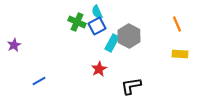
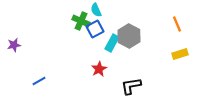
cyan semicircle: moved 1 px left, 2 px up
green cross: moved 4 px right, 1 px up
blue square: moved 2 px left, 3 px down
purple star: rotated 16 degrees clockwise
yellow rectangle: rotated 21 degrees counterclockwise
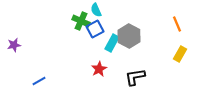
yellow rectangle: rotated 42 degrees counterclockwise
black L-shape: moved 4 px right, 9 px up
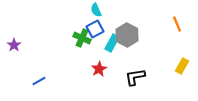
green cross: moved 1 px right, 17 px down
gray hexagon: moved 2 px left, 1 px up
purple star: rotated 24 degrees counterclockwise
yellow rectangle: moved 2 px right, 12 px down
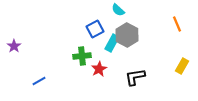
cyan semicircle: moved 22 px right; rotated 24 degrees counterclockwise
green cross: moved 18 px down; rotated 30 degrees counterclockwise
purple star: moved 1 px down
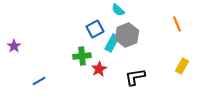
gray hexagon: rotated 10 degrees clockwise
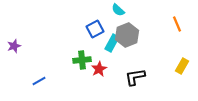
purple star: rotated 16 degrees clockwise
green cross: moved 4 px down
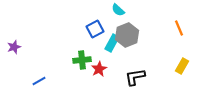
orange line: moved 2 px right, 4 px down
purple star: moved 1 px down
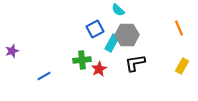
gray hexagon: rotated 20 degrees clockwise
purple star: moved 2 px left, 4 px down
black L-shape: moved 14 px up
blue line: moved 5 px right, 5 px up
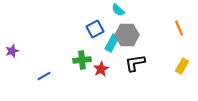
red star: moved 2 px right
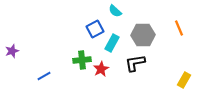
cyan semicircle: moved 3 px left, 1 px down
gray hexagon: moved 16 px right
yellow rectangle: moved 2 px right, 14 px down
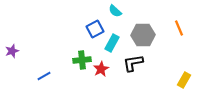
black L-shape: moved 2 px left
